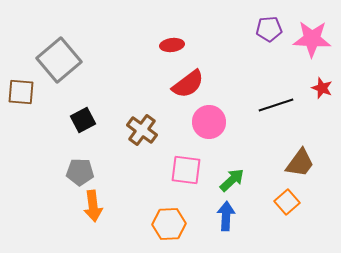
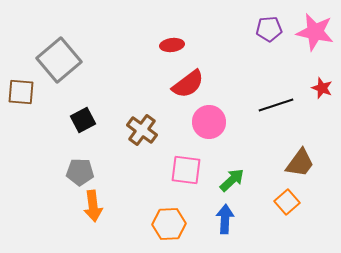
pink star: moved 3 px right, 7 px up; rotated 9 degrees clockwise
blue arrow: moved 1 px left, 3 px down
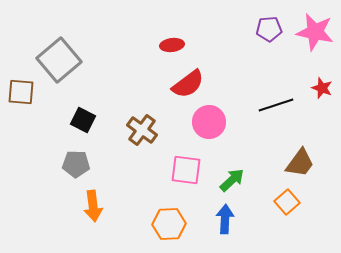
black square: rotated 35 degrees counterclockwise
gray pentagon: moved 4 px left, 8 px up
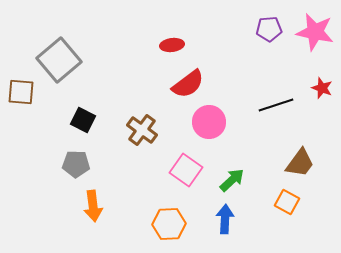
pink square: rotated 28 degrees clockwise
orange square: rotated 20 degrees counterclockwise
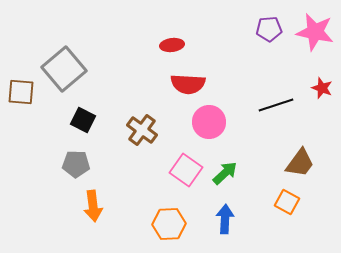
gray square: moved 5 px right, 9 px down
red semicircle: rotated 40 degrees clockwise
green arrow: moved 7 px left, 7 px up
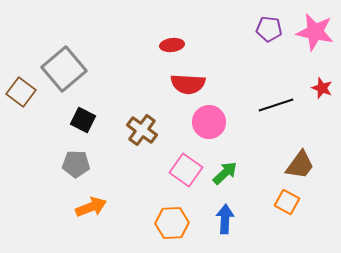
purple pentagon: rotated 10 degrees clockwise
brown square: rotated 32 degrees clockwise
brown trapezoid: moved 2 px down
orange arrow: moved 2 px left, 1 px down; rotated 104 degrees counterclockwise
orange hexagon: moved 3 px right, 1 px up
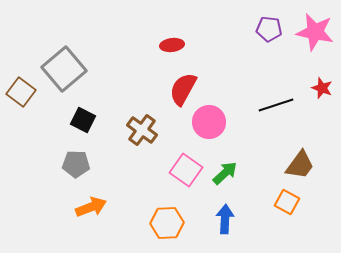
red semicircle: moved 5 px left, 5 px down; rotated 116 degrees clockwise
orange hexagon: moved 5 px left
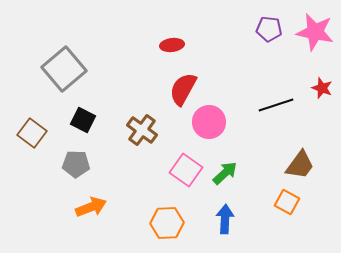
brown square: moved 11 px right, 41 px down
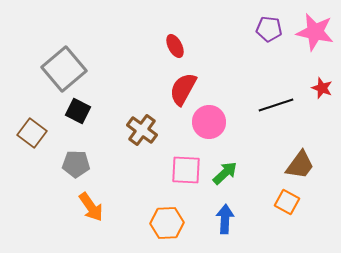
red ellipse: moved 3 px right, 1 px down; rotated 70 degrees clockwise
black square: moved 5 px left, 9 px up
pink square: rotated 32 degrees counterclockwise
orange arrow: rotated 76 degrees clockwise
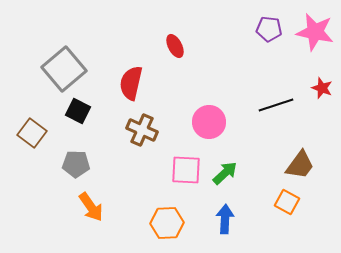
red semicircle: moved 52 px left, 6 px up; rotated 16 degrees counterclockwise
brown cross: rotated 12 degrees counterclockwise
